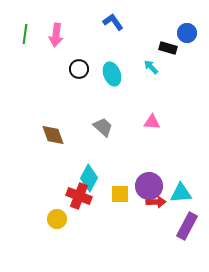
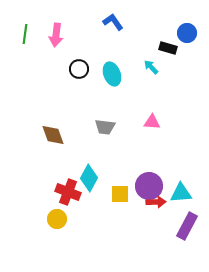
gray trapezoid: moved 2 px right; rotated 145 degrees clockwise
red cross: moved 11 px left, 4 px up
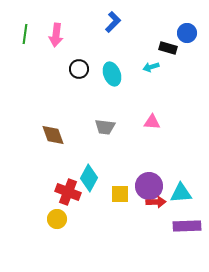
blue L-shape: rotated 80 degrees clockwise
cyan arrow: rotated 63 degrees counterclockwise
purple rectangle: rotated 60 degrees clockwise
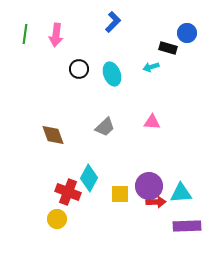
gray trapezoid: rotated 50 degrees counterclockwise
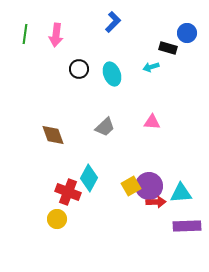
yellow square: moved 11 px right, 8 px up; rotated 30 degrees counterclockwise
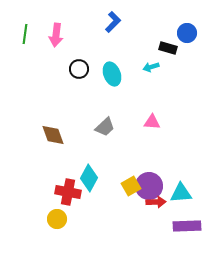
red cross: rotated 10 degrees counterclockwise
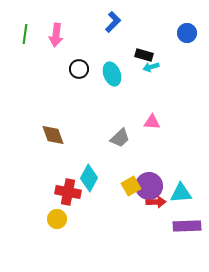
black rectangle: moved 24 px left, 7 px down
gray trapezoid: moved 15 px right, 11 px down
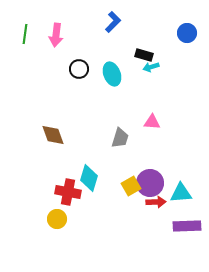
gray trapezoid: rotated 30 degrees counterclockwise
cyan diamond: rotated 12 degrees counterclockwise
purple circle: moved 1 px right, 3 px up
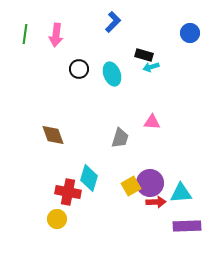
blue circle: moved 3 px right
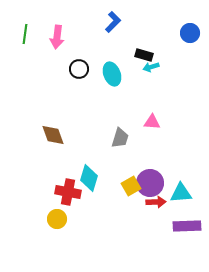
pink arrow: moved 1 px right, 2 px down
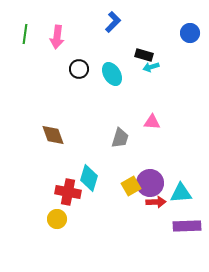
cyan ellipse: rotated 10 degrees counterclockwise
